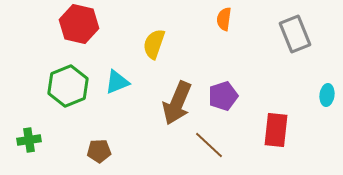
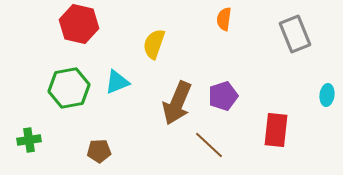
green hexagon: moved 1 px right, 2 px down; rotated 12 degrees clockwise
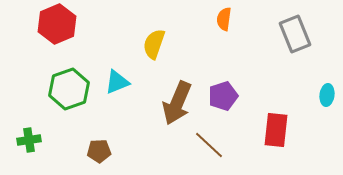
red hexagon: moved 22 px left; rotated 24 degrees clockwise
green hexagon: moved 1 px down; rotated 9 degrees counterclockwise
